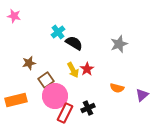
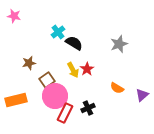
brown square: moved 1 px right
orange semicircle: rotated 16 degrees clockwise
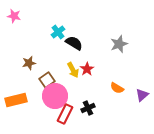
red rectangle: moved 1 px down
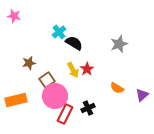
cyan cross: moved 1 px right
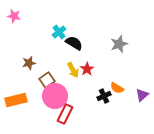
black cross: moved 16 px right, 12 px up
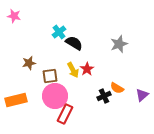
brown square: moved 3 px right, 4 px up; rotated 28 degrees clockwise
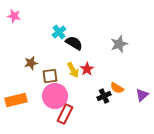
brown star: moved 2 px right
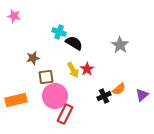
cyan cross: rotated 32 degrees counterclockwise
gray star: moved 1 px right, 1 px down; rotated 18 degrees counterclockwise
brown star: moved 2 px right, 5 px up
brown square: moved 4 px left, 1 px down
orange semicircle: moved 2 px right, 1 px down; rotated 72 degrees counterclockwise
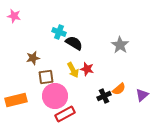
red star: rotated 24 degrees counterclockwise
red rectangle: rotated 36 degrees clockwise
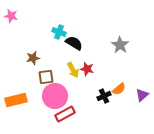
pink star: moved 3 px left
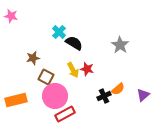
cyan cross: rotated 24 degrees clockwise
brown square: rotated 35 degrees clockwise
orange semicircle: moved 1 px left
purple triangle: moved 1 px right
